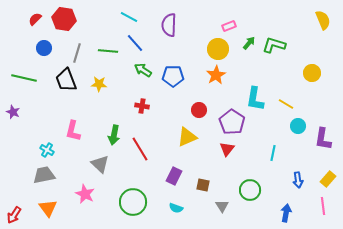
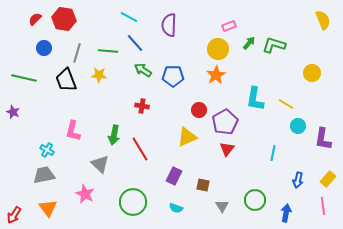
yellow star at (99, 84): moved 9 px up
purple pentagon at (232, 122): moved 7 px left; rotated 10 degrees clockwise
blue arrow at (298, 180): rotated 21 degrees clockwise
green circle at (250, 190): moved 5 px right, 10 px down
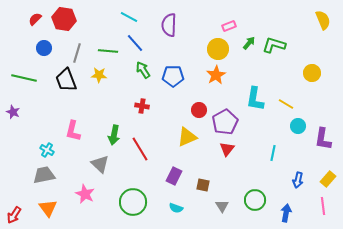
green arrow at (143, 70): rotated 24 degrees clockwise
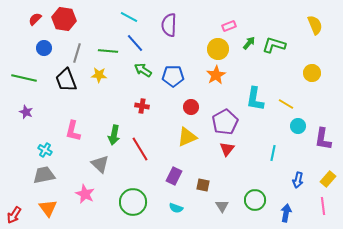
yellow semicircle at (323, 20): moved 8 px left, 5 px down
green arrow at (143, 70): rotated 24 degrees counterclockwise
red circle at (199, 110): moved 8 px left, 3 px up
purple star at (13, 112): moved 13 px right
cyan cross at (47, 150): moved 2 px left
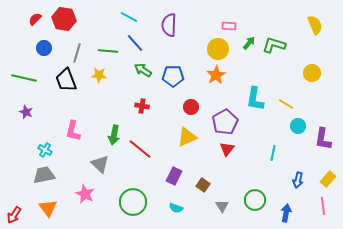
pink rectangle at (229, 26): rotated 24 degrees clockwise
red line at (140, 149): rotated 20 degrees counterclockwise
brown square at (203, 185): rotated 24 degrees clockwise
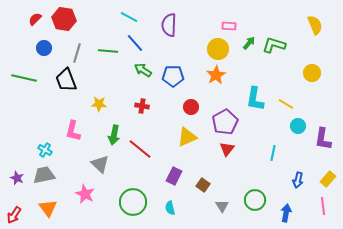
yellow star at (99, 75): moved 29 px down
purple star at (26, 112): moved 9 px left, 66 px down
cyan semicircle at (176, 208): moved 6 px left; rotated 56 degrees clockwise
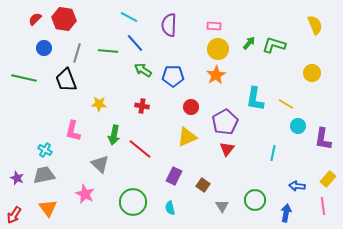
pink rectangle at (229, 26): moved 15 px left
blue arrow at (298, 180): moved 1 px left, 6 px down; rotated 84 degrees clockwise
